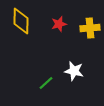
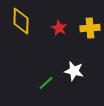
red star: moved 4 px down; rotated 28 degrees counterclockwise
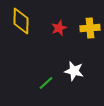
red star: rotated 21 degrees clockwise
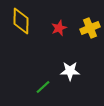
yellow cross: rotated 18 degrees counterclockwise
white star: moved 4 px left; rotated 12 degrees counterclockwise
green line: moved 3 px left, 4 px down
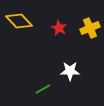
yellow diamond: moved 2 px left; rotated 44 degrees counterclockwise
red star: rotated 21 degrees counterclockwise
green line: moved 2 px down; rotated 14 degrees clockwise
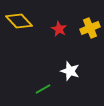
red star: moved 1 px down
white star: rotated 18 degrees clockwise
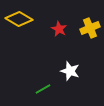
yellow diamond: moved 2 px up; rotated 16 degrees counterclockwise
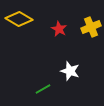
yellow cross: moved 1 px right, 1 px up
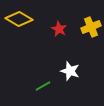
green line: moved 3 px up
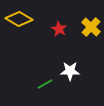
yellow cross: rotated 24 degrees counterclockwise
white star: rotated 18 degrees counterclockwise
green line: moved 2 px right, 2 px up
